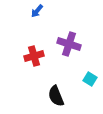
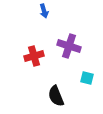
blue arrow: moved 7 px right; rotated 56 degrees counterclockwise
purple cross: moved 2 px down
cyan square: moved 3 px left, 1 px up; rotated 16 degrees counterclockwise
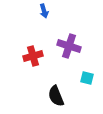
red cross: moved 1 px left
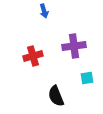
purple cross: moved 5 px right; rotated 25 degrees counterclockwise
cyan square: rotated 24 degrees counterclockwise
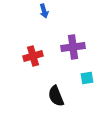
purple cross: moved 1 px left, 1 px down
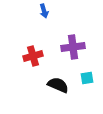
black semicircle: moved 2 px right, 11 px up; rotated 135 degrees clockwise
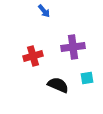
blue arrow: rotated 24 degrees counterclockwise
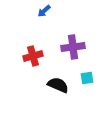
blue arrow: rotated 88 degrees clockwise
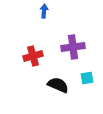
blue arrow: rotated 136 degrees clockwise
